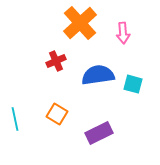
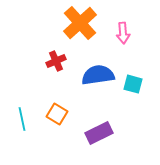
cyan line: moved 7 px right
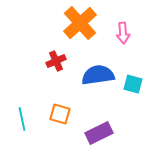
orange square: moved 3 px right; rotated 15 degrees counterclockwise
